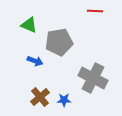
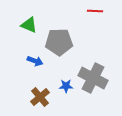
gray pentagon: rotated 8 degrees clockwise
blue star: moved 2 px right, 14 px up
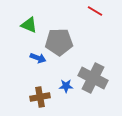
red line: rotated 28 degrees clockwise
blue arrow: moved 3 px right, 3 px up
brown cross: rotated 30 degrees clockwise
